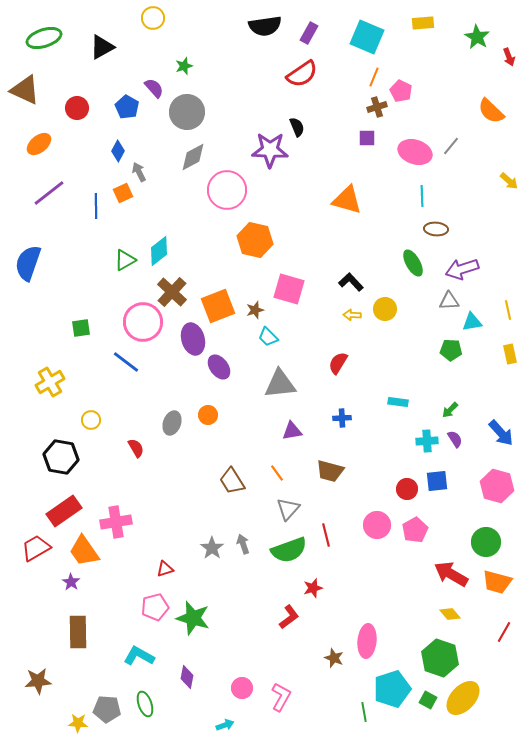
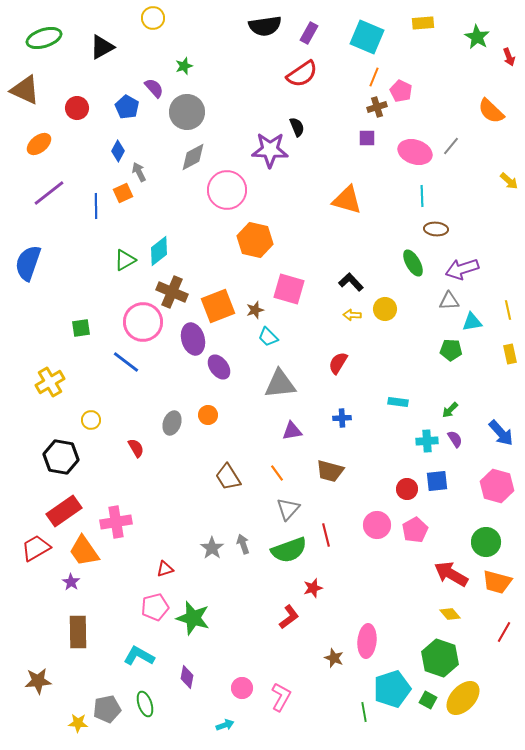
brown cross at (172, 292): rotated 20 degrees counterclockwise
brown trapezoid at (232, 481): moved 4 px left, 4 px up
gray pentagon at (107, 709): rotated 16 degrees counterclockwise
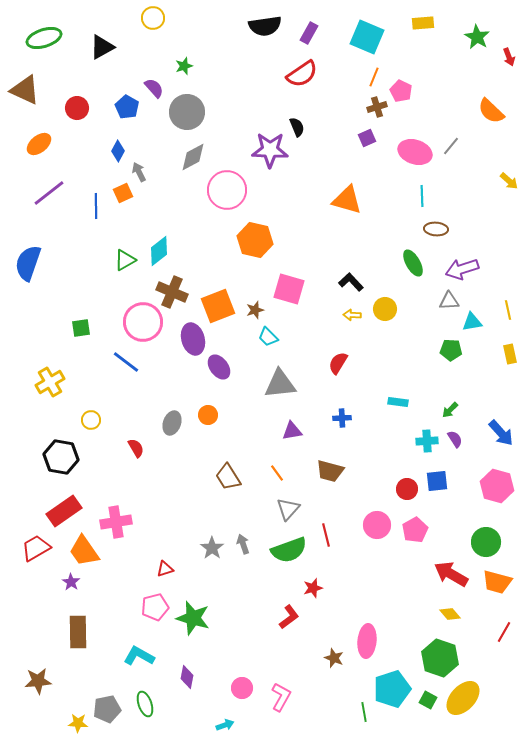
purple square at (367, 138): rotated 24 degrees counterclockwise
